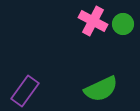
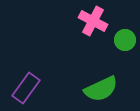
green circle: moved 2 px right, 16 px down
purple rectangle: moved 1 px right, 3 px up
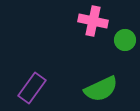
pink cross: rotated 16 degrees counterclockwise
purple rectangle: moved 6 px right
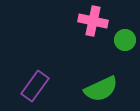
purple rectangle: moved 3 px right, 2 px up
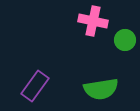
green semicircle: rotated 16 degrees clockwise
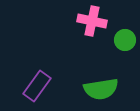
pink cross: moved 1 px left
purple rectangle: moved 2 px right
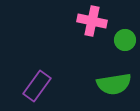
green semicircle: moved 13 px right, 5 px up
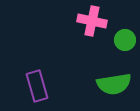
purple rectangle: rotated 52 degrees counterclockwise
